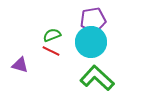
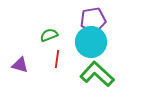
green semicircle: moved 3 px left
red line: moved 6 px right, 8 px down; rotated 72 degrees clockwise
green L-shape: moved 4 px up
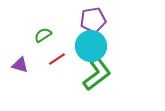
green semicircle: moved 6 px left; rotated 12 degrees counterclockwise
cyan circle: moved 4 px down
red line: rotated 48 degrees clockwise
green L-shape: rotated 100 degrees clockwise
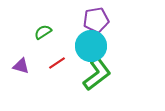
purple pentagon: moved 3 px right
green semicircle: moved 3 px up
red line: moved 4 px down
purple triangle: moved 1 px right, 1 px down
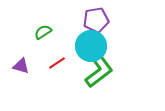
green L-shape: moved 2 px right, 3 px up
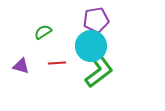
red line: rotated 30 degrees clockwise
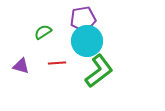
purple pentagon: moved 13 px left, 1 px up
cyan circle: moved 4 px left, 5 px up
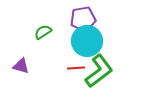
red line: moved 19 px right, 5 px down
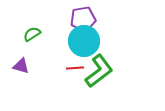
green semicircle: moved 11 px left, 2 px down
cyan circle: moved 3 px left
red line: moved 1 px left
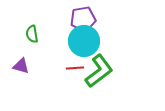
green semicircle: rotated 66 degrees counterclockwise
